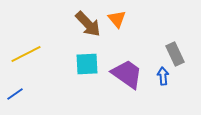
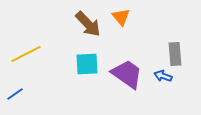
orange triangle: moved 4 px right, 2 px up
gray rectangle: rotated 20 degrees clockwise
blue arrow: rotated 66 degrees counterclockwise
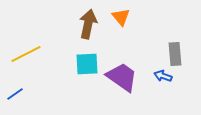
brown arrow: rotated 124 degrees counterclockwise
purple trapezoid: moved 5 px left, 3 px down
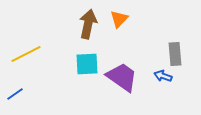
orange triangle: moved 2 px left, 2 px down; rotated 24 degrees clockwise
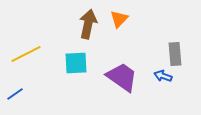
cyan square: moved 11 px left, 1 px up
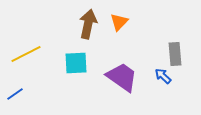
orange triangle: moved 3 px down
blue arrow: rotated 24 degrees clockwise
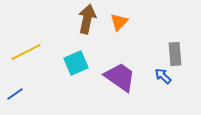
brown arrow: moved 1 px left, 5 px up
yellow line: moved 2 px up
cyan square: rotated 20 degrees counterclockwise
purple trapezoid: moved 2 px left
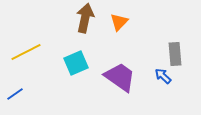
brown arrow: moved 2 px left, 1 px up
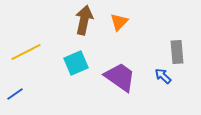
brown arrow: moved 1 px left, 2 px down
gray rectangle: moved 2 px right, 2 px up
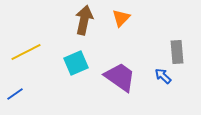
orange triangle: moved 2 px right, 4 px up
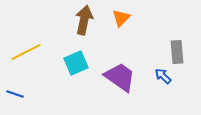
blue line: rotated 54 degrees clockwise
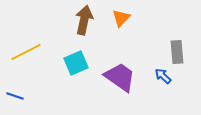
blue line: moved 2 px down
